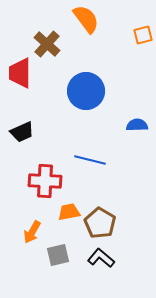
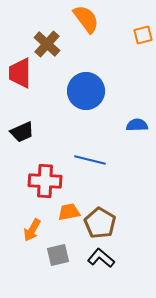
orange arrow: moved 2 px up
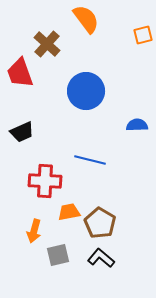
red trapezoid: rotated 20 degrees counterclockwise
orange arrow: moved 2 px right, 1 px down; rotated 15 degrees counterclockwise
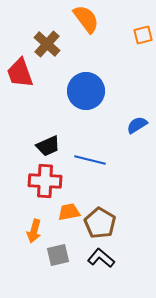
blue semicircle: rotated 30 degrees counterclockwise
black trapezoid: moved 26 px right, 14 px down
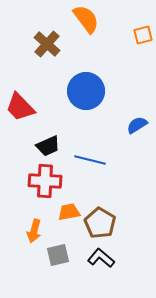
red trapezoid: moved 34 px down; rotated 24 degrees counterclockwise
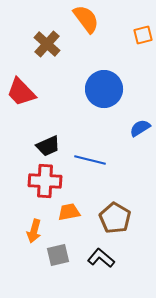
blue circle: moved 18 px right, 2 px up
red trapezoid: moved 1 px right, 15 px up
blue semicircle: moved 3 px right, 3 px down
brown pentagon: moved 15 px right, 5 px up
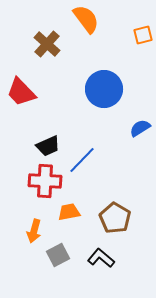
blue line: moved 8 px left; rotated 60 degrees counterclockwise
gray square: rotated 15 degrees counterclockwise
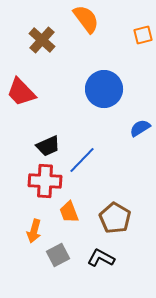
brown cross: moved 5 px left, 4 px up
orange trapezoid: rotated 100 degrees counterclockwise
black L-shape: rotated 12 degrees counterclockwise
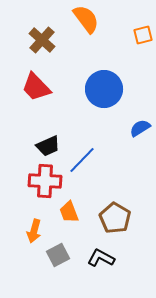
red trapezoid: moved 15 px right, 5 px up
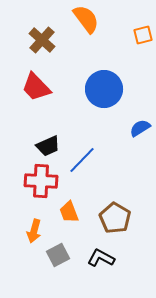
red cross: moved 4 px left
